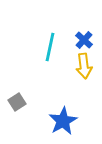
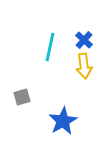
gray square: moved 5 px right, 5 px up; rotated 18 degrees clockwise
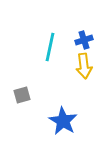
blue cross: rotated 30 degrees clockwise
gray square: moved 2 px up
blue star: rotated 12 degrees counterclockwise
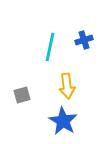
yellow arrow: moved 17 px left, 20 px down
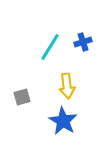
blue cross: moved 1 px left, 2 px down
cyan line: rotated 20 degrees clockwise
gray square: moved 2 px down
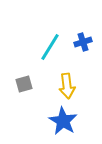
gray square: moved 2 px right, 13 px up
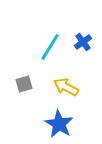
blue cross: rotated 18 degrees counterclockwise
yellow arrow: moved 1 px left, 1 px down; rotated 125 degrees clockwise
blue star: moved 4 px left, 3 px down
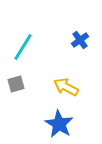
blue cross: moved 3 px left, 2 px up
cyan line: moved 27 px left
gray square: moved 8 px left
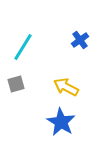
blue star: moved 2 px right, 2 px up
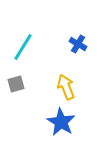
blue cross: moved 2 px left, 4 px down; rotated 24 degrees counterclockwise
yellow arrow: rotated 40 degrees clockwise
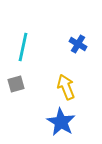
cyan line: rotated 20 degrees counterclockwise
